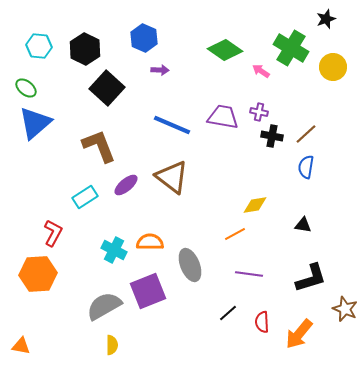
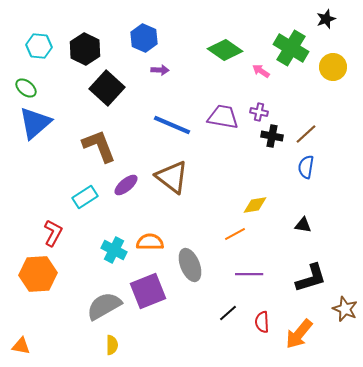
purple line: rotated 8 degrees counterclockwise
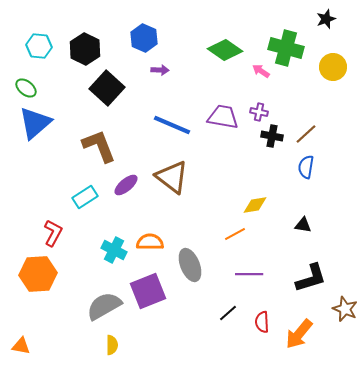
green cross: moved 5 px left; rotated 16 degrees counterclockwise
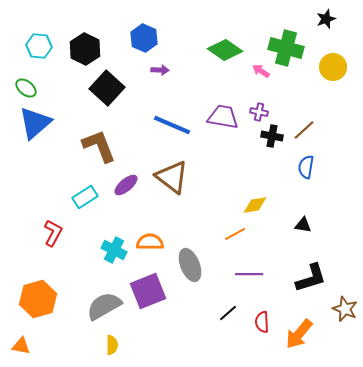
brown line: moved 2 px left, 4 px up
orange hexagon: moved 25 px down; rotated 12 degrees counterclockwise
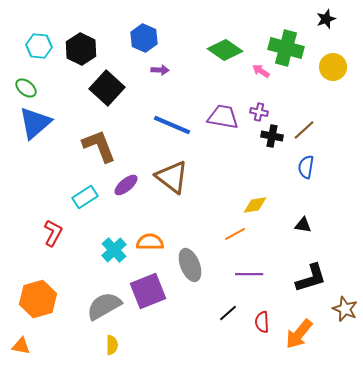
black hexagon: moved 4 px left
cyan cross: rotated 20 degrees clockwise
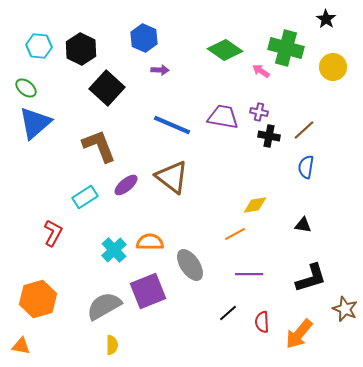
black star: rotated 18 degrees counterclockwise
black cross: moved 3 px left
gray ellipse: rotated 12 degrees counterclockwise
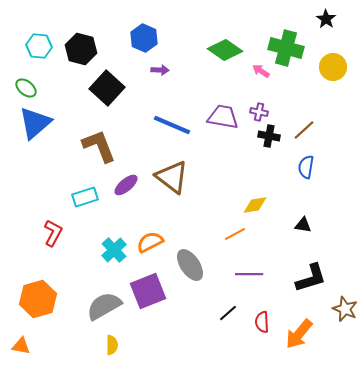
black hexagon: rotated 12 degrees counterclockwise
cyan rectangle: rotated 15 degrees clockwise
orange semicircle: rotated 28 degrees counterclockwise
